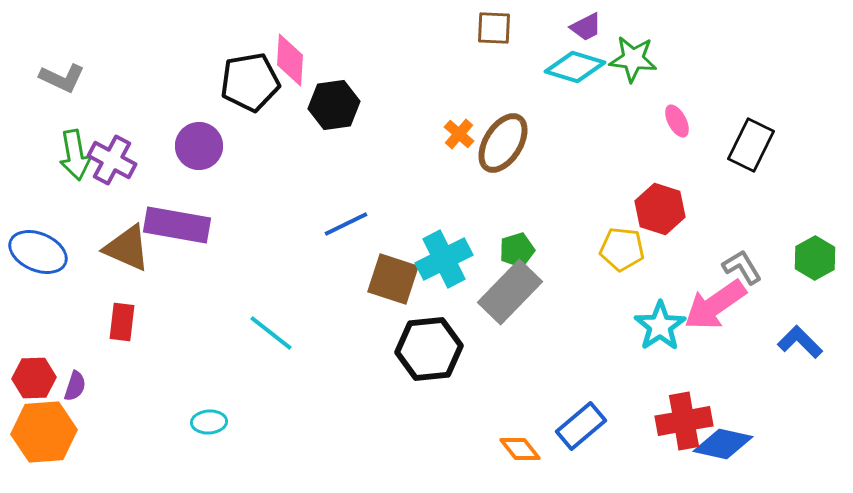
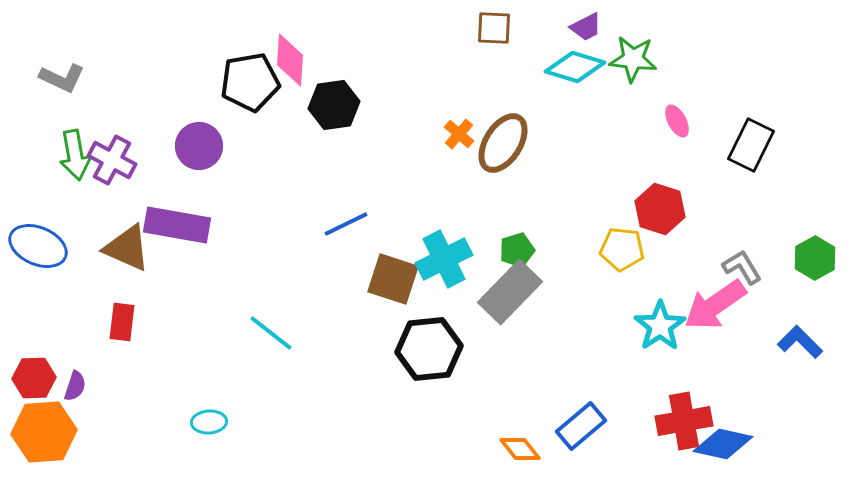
blue ellipse at (38, 252): moved 6 px up
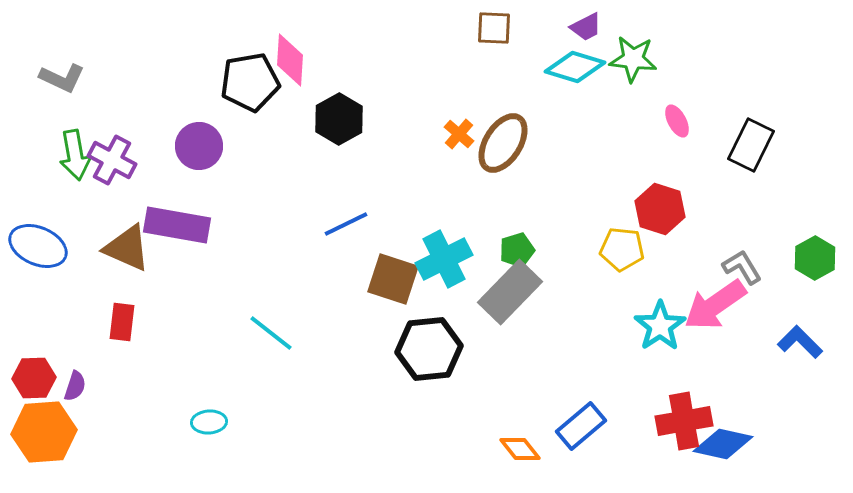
black hexagon at (334, 105): moved 5 px right, 14 px down; rotated 21 degrees counterclockwise
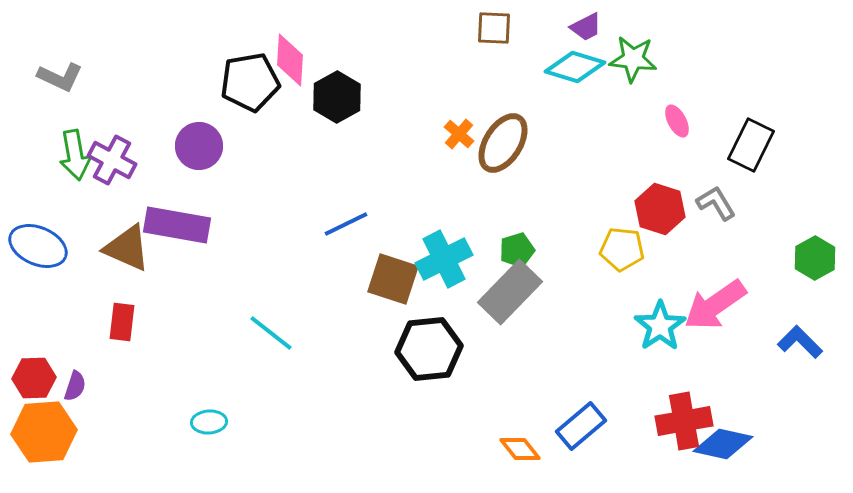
gray L-shape at (62, 78): moved 2 px left, 1 px up
black hexagon at (339, 119): moved 2 px left, 22 px up
gray L-shape at (742, 267): moved 26 px left, 64 px up
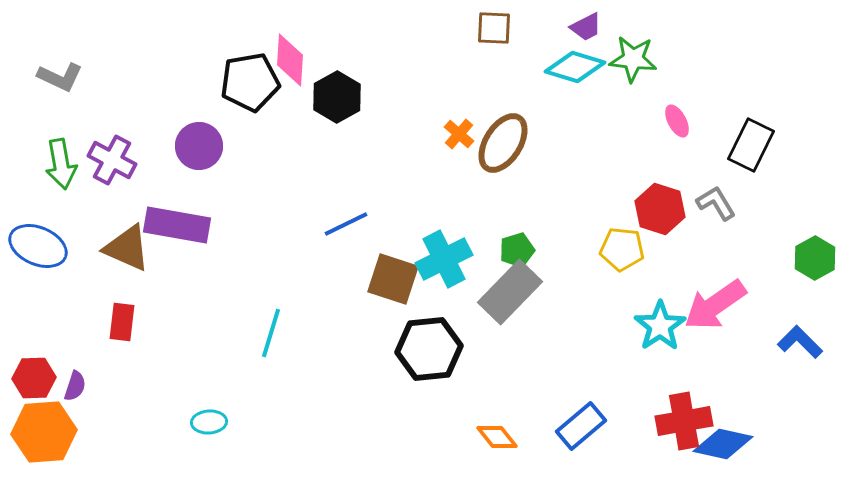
green arrow at (75, 155): moved 14 px left, 9 px down
cyan line at (271, 333): rotated 69 degrees clockwise
orange diamond at (520, 449): moved 23 px left, 12 px up
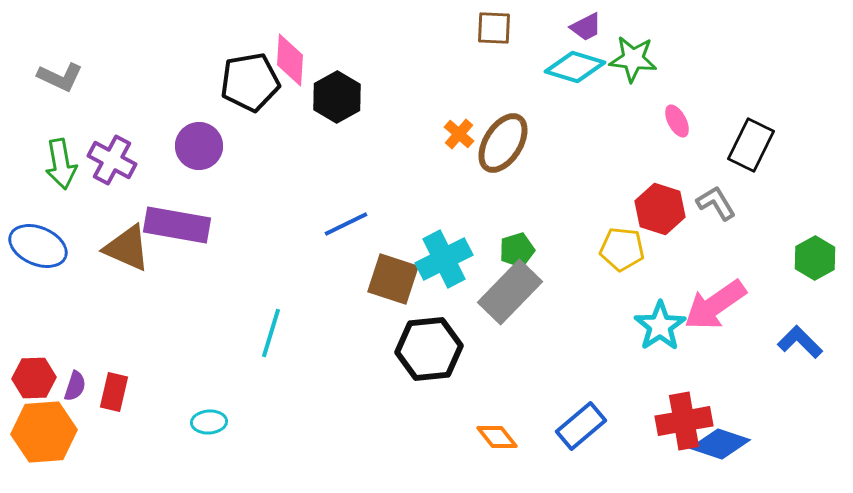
red rectangle at (122, 322): moved 8 px left, 70 px down; rotated 6 degrees clockwise
blue diamond at (723, 444): moved 3 px left; rotated 6 degrees clockwise
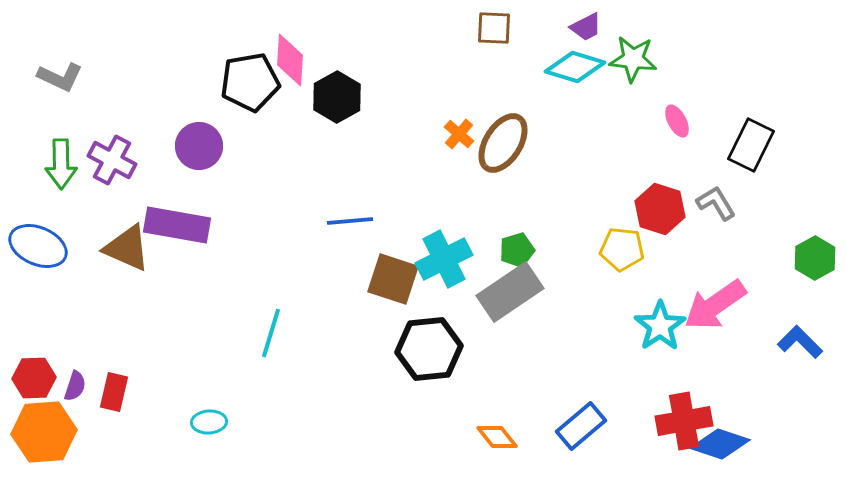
green arrow at (61, 164): rotated 9 degrees clockwise
blue line at (346, 224): moved 4 px right, 3 px up; rotated 21 degrees clockwise
gray rectangle at (510, 292): rotated 12 degrees clockwise
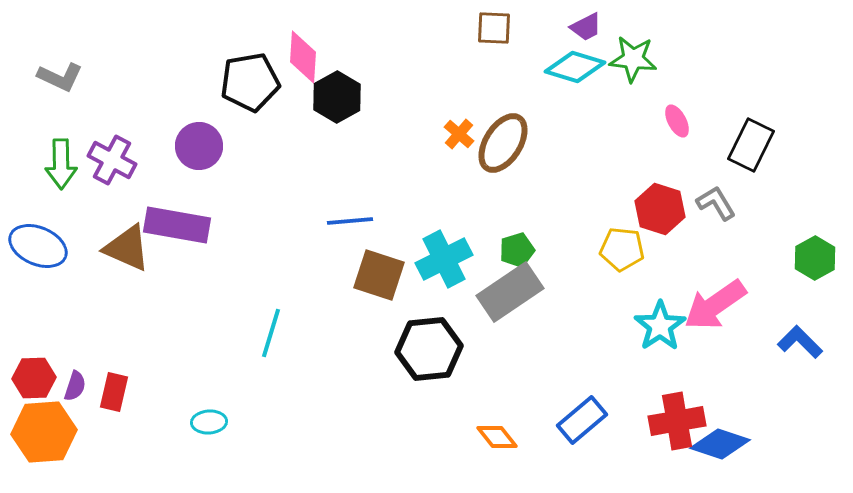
pink diamond at (290, 60): moved 13 px right, 3 px up
brown square at (393, 279): moved 14 px left, 4 px up
red cross at (684, 421): moved 7 px left
blue rectangle at (581, 426): moved 1 px right, 6 px up
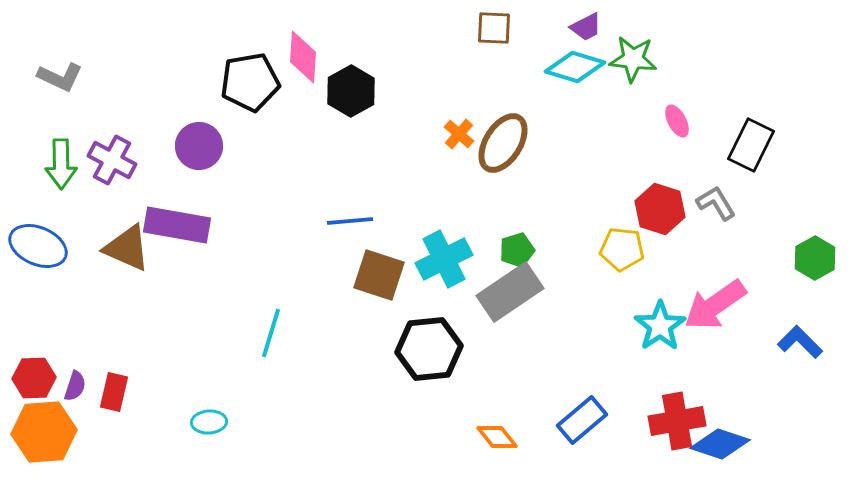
black hexagon at (337, 97): moved 14 px right, 6 px up
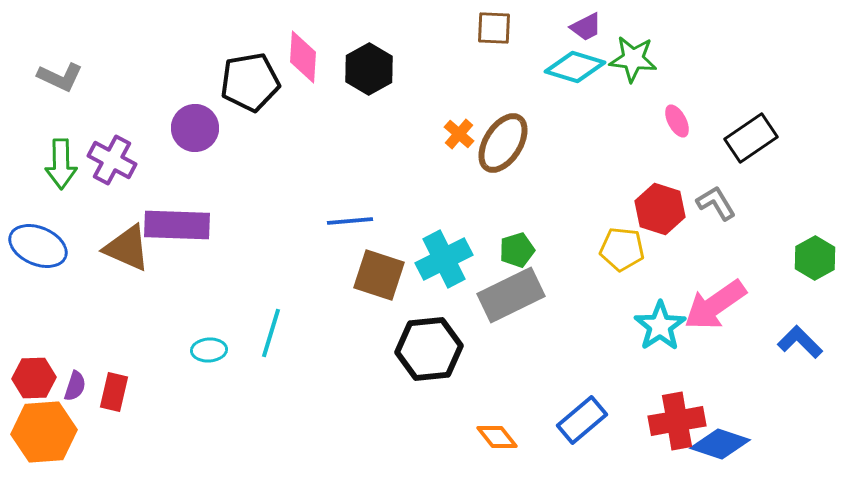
black hexagon at (351, 91): moved 18 px right, 22 px up
black rectangle at (751, 145): moved 7 px up; rotated 30 degrees clockwise
purple circle at (199, 146): moved 4 px left, 18 px up
purple rectangle at (177, 225): rotated 8 degrees counterclockwise
gray rectangle at (510, 292): moved 1 px right, 3 px down; rotated 8 degrees clockwise
cyan ellipse at (209, 422): moved 72 px up
